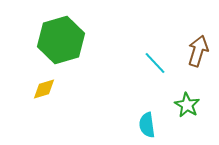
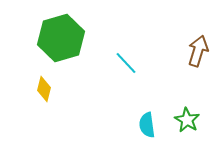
green hexagon: moved 2 px up
cyan line: moved 29 px left
yellow diamond: rotated 60 degrees counterclockwise
green star: moved 15 px down
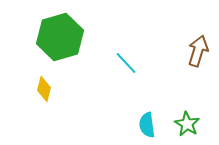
green hexagon: moved 1 px left, 1 px up
green star: moved 4 px down
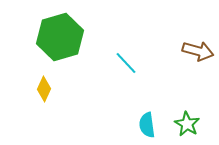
brown arrow: rotated 88 degrees clockwise
yellow diamond: rotated 10 degrees clockwise
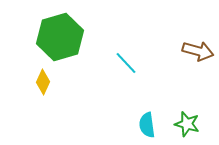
yellow diamond: moved 1 px left, 7 px up
green star: rotated 15 degrees counterclockwise
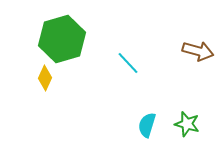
green hexagon: moved 2 px right, 2 px down
cyan line: moved 2 px right
yellow diamond: moved 2 px right, 4 px up
cyan semicircle: rotated 25 degrees clockwise
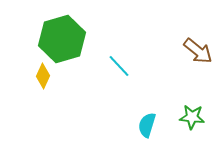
brown arrow: rotated 24 degrees clockwise
cyan line: moved 9 px left, 3 px down
yellow diamond: moved 2 px left, 2 px up
green star: moved 5 px right, 7 px up; rotated 10 degrees counterclockwise
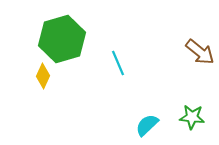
brown arrow: moved 2 px right, 1 px down
cyan line: moved 1 px left, 3 px up; rotated 20 degrees clockwise
cyan semicircle: rotated 30 degrees clockwise
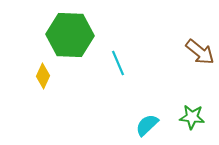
green hexagon: moved 8 px right, 4 px up; rotated 18 degrees clockwise
